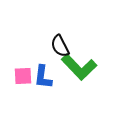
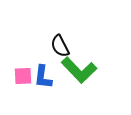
green L-shape: moved 3 px down
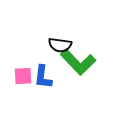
black semicircle: moved 1 px up; rotated 55 degrees counterclockwise
green L-shape: moved 1 px left, 8 px up
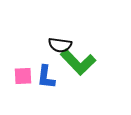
blue L-shape: moved 3 px right
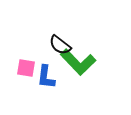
black semicircle: rotated 30 degrees clockwise
pink square: moved 3 px right, 8 px up; rotated 12 degrees clockwise
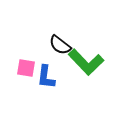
green L-shape: moved 8 px right
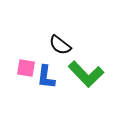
green L-shape: moved 12 px down
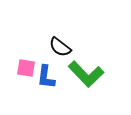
black semicircle: moved 2 px down
